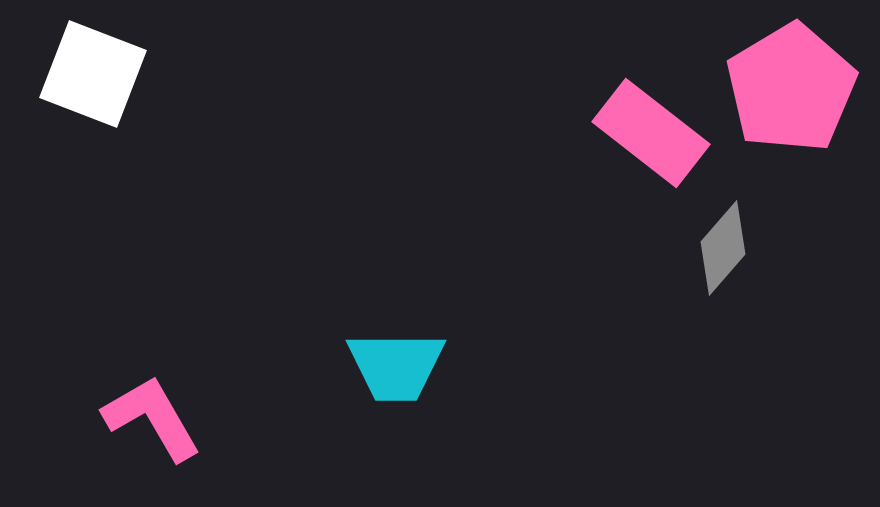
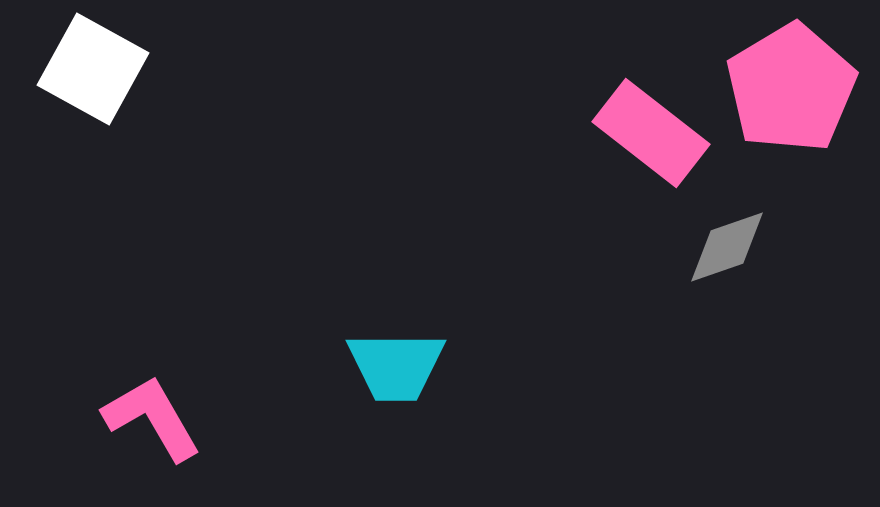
white square: moved 5 px up; rotated 8 degrees clockwise
gray diamond: moved 4 px right, 1 px up; rotated 30 degrees clockwise
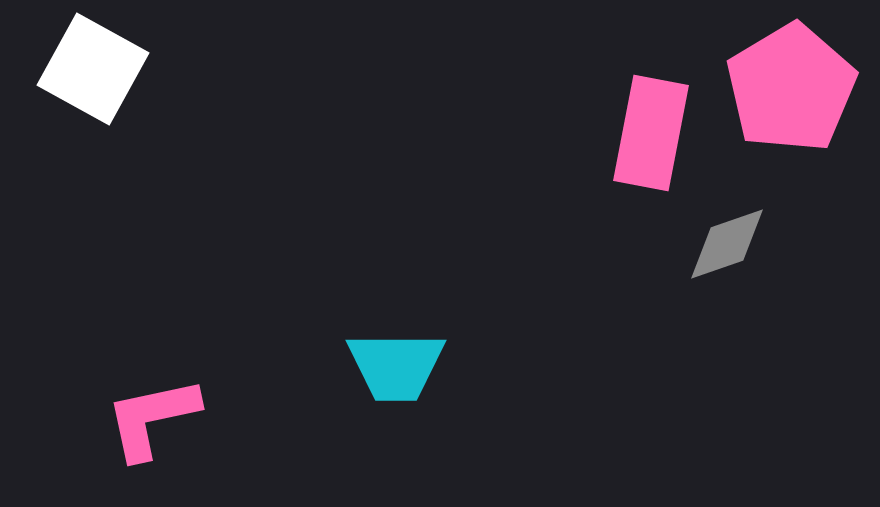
pink rectangle: rotated 63 degrees clockwise
gray diamond: moved 3 px up
pink L-shape: rotated 72 degrees counterclockwise
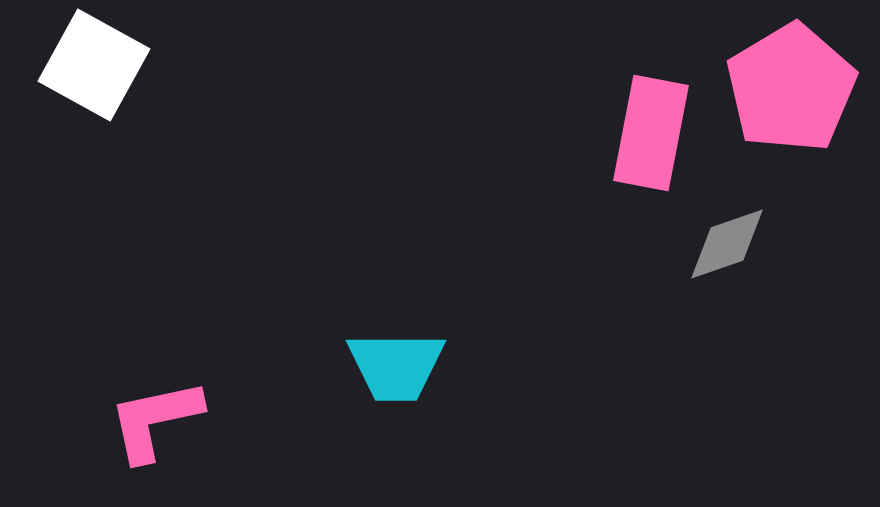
white square: moved 1 px right, 4 px up
pink L-shape: moved 3 px right, 2 px down
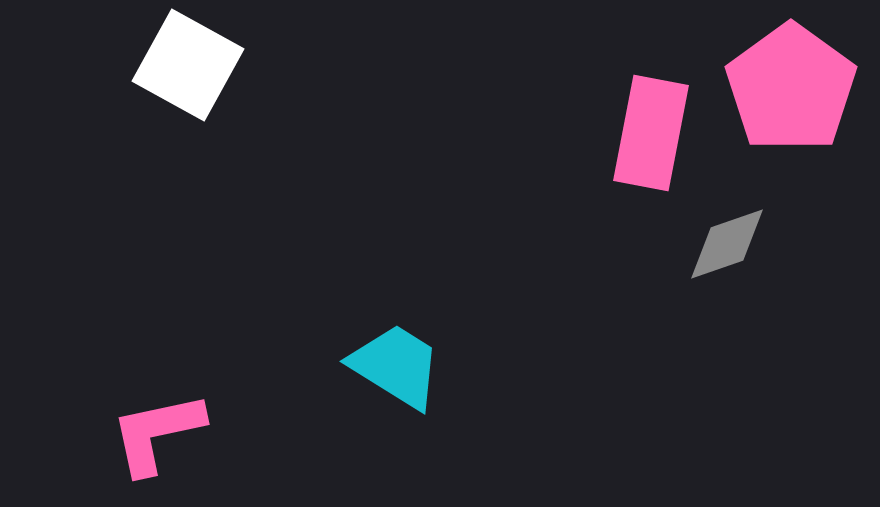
white square: moved 94 px right
pink pentagon: rotated 5 degrees counterclockwise
cyan trapezoid: rotated 148 degrees counterclockwise
pink L-shape: moved 2 px right, 13 px down
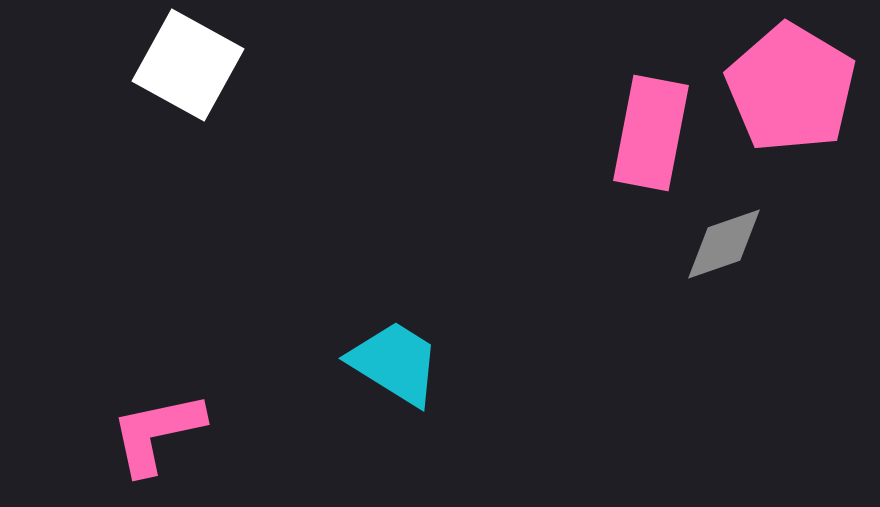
pink pentagon: rotated 5 degrees counterclockwise
gray diamond: moved 3 px left
cyan trapezoid: moved 1 px left, 3 px up
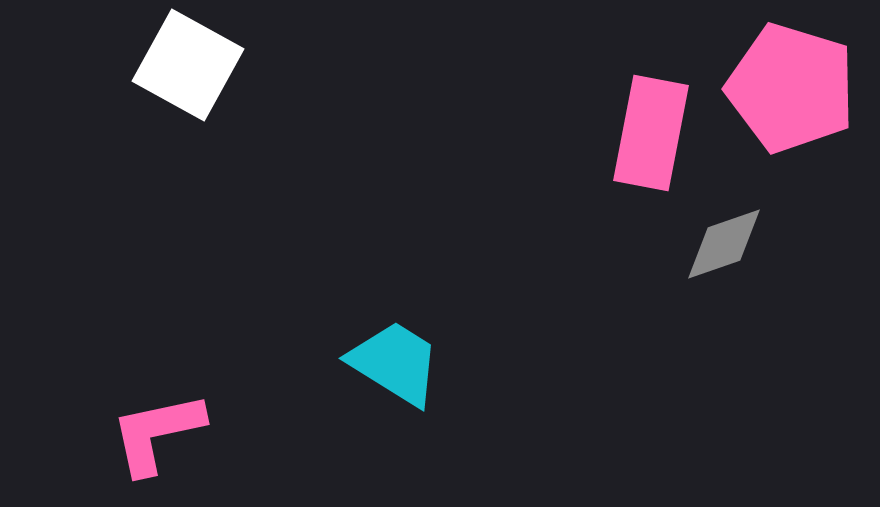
pink pentagon: rotated 14 degrees counterclockwise
